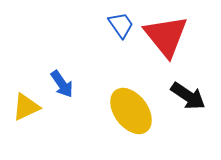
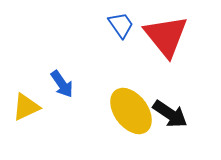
black arrow: moved 18 px left, 18 px down
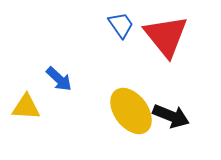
blue arrow: moved 3 px left, 5 px up; rotated 12 degrees counterclockwise
yellow triangle: rotated 28 degrees clockwise
black arrow: moved 1 px right, 2 px down; rotated 12 degrees counterclockwise
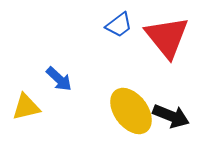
blue trapezoid: moved 2 px left; rotated 88 degrees clockwise
red triangle: moved 1 px right, 1 px down
yellow triangle: rotated 16 degrees counterclockwise
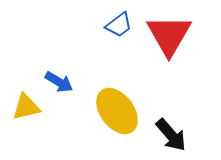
red triangle: moved 2 px right, 2 px up; rotated 9 degrees clockwise
blue arrow: moved 3 px down; rotated 12 degrees counterclockwise
yellow ellipse: moved 14 px left
black arrow: moved 19 px down; rotated 27 degrees clockwise
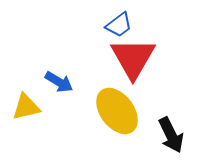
red triangle: moved 36 px left, 23 px down
black arrow: rotated 15 degrees clockwise
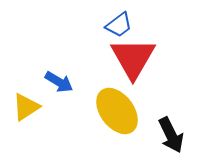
yellow triangle: rotated 20 degrees counterclockwise
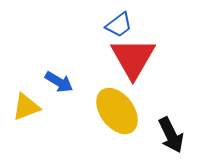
yellow triangle: rotated 12 degrees clockwise
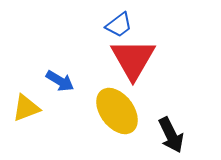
red triangle: moved 1 px down
blue arrow: moved 1 px right, 1 px up
yellow triangle: moved 1 px down
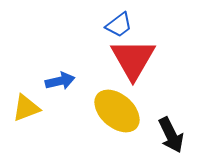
blue arrow: rotated 44 degrees counterclockwise
yellow ellipse: rotated 12 degrees counterclockwise
